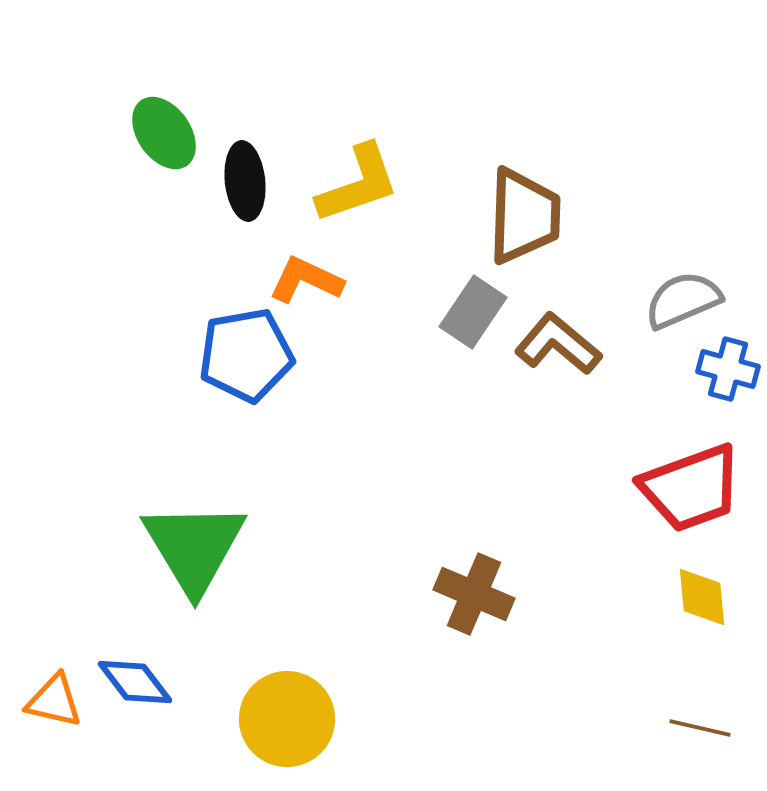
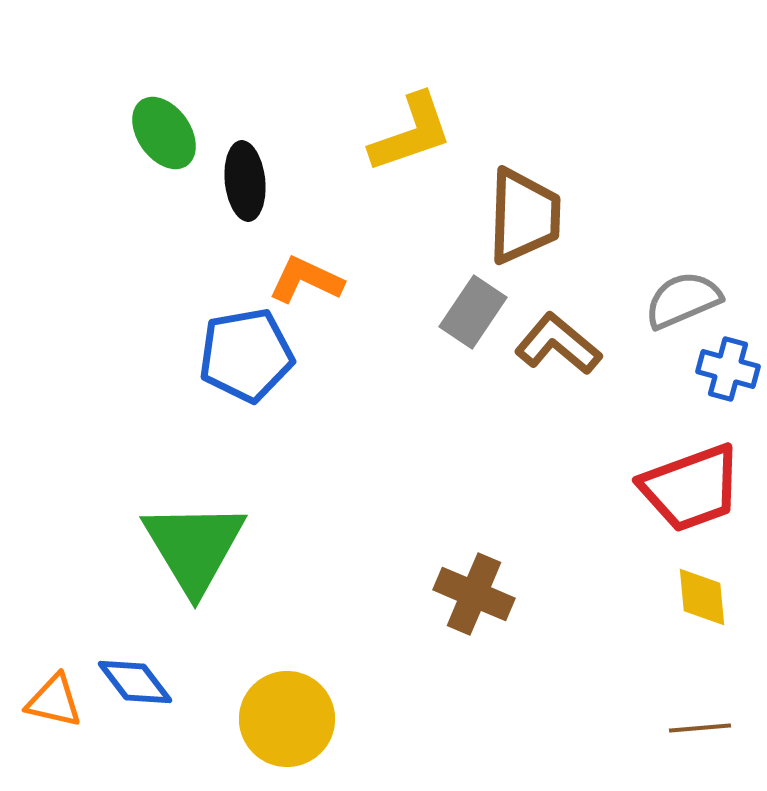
yellow L-shape: moved 53 px right, 51 px up
brown line: rotated 18 degrees counterclockwise
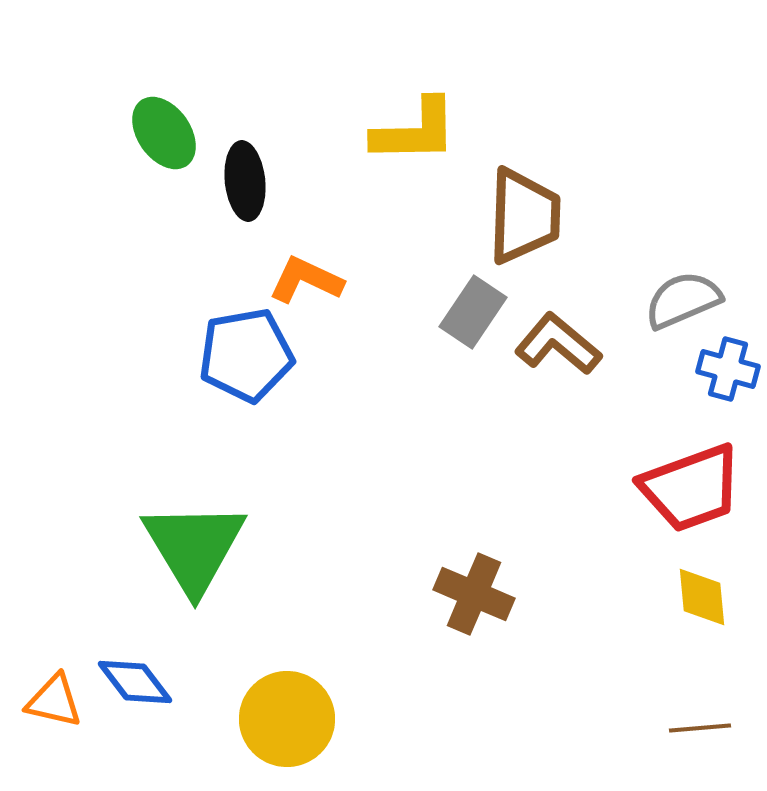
yellow L-shape: moved 4 px right, 2 px up; rotated 18 degrees clockwise
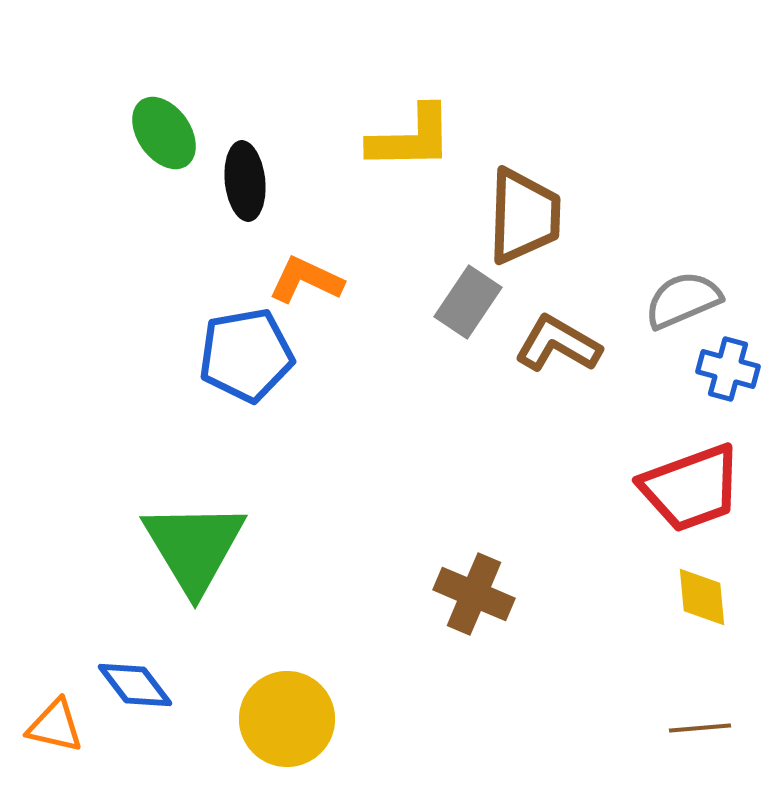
yellow L-shape: moved 4 px left, 7 px down
gray rectangle: moved 5 px left, 10 px up
brown L-shape: rotated 10 degrees counterclockwise
blue diamond: moved 3 px down
orange triangle: moved 1 px right, 25 px down
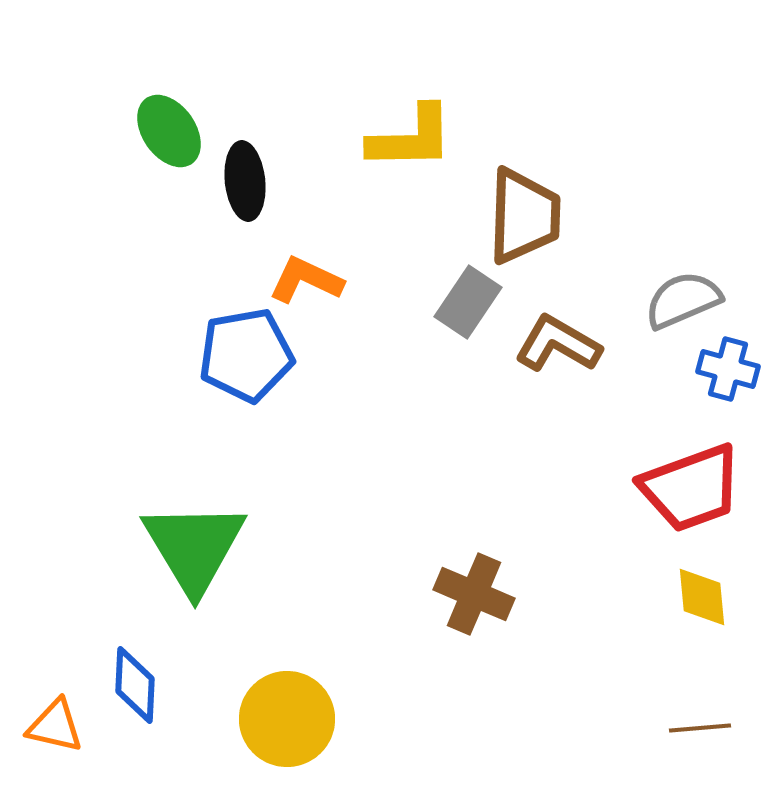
green ellipse: moved 5 px right, 2 px up
blue diamond: rotated 40 degrees clockwise
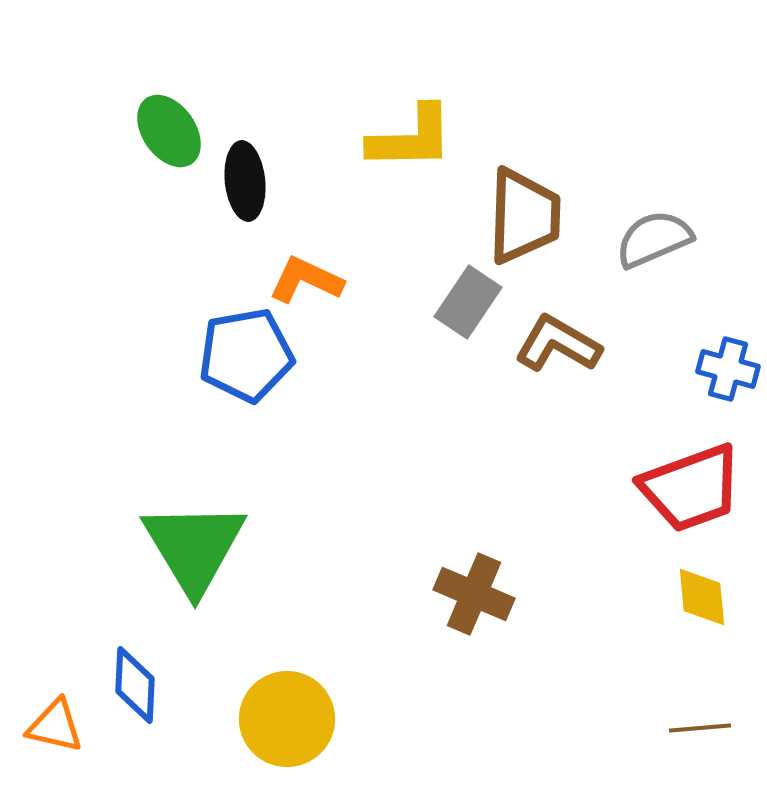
gray semicircle: moved 29 px left, 61 px up
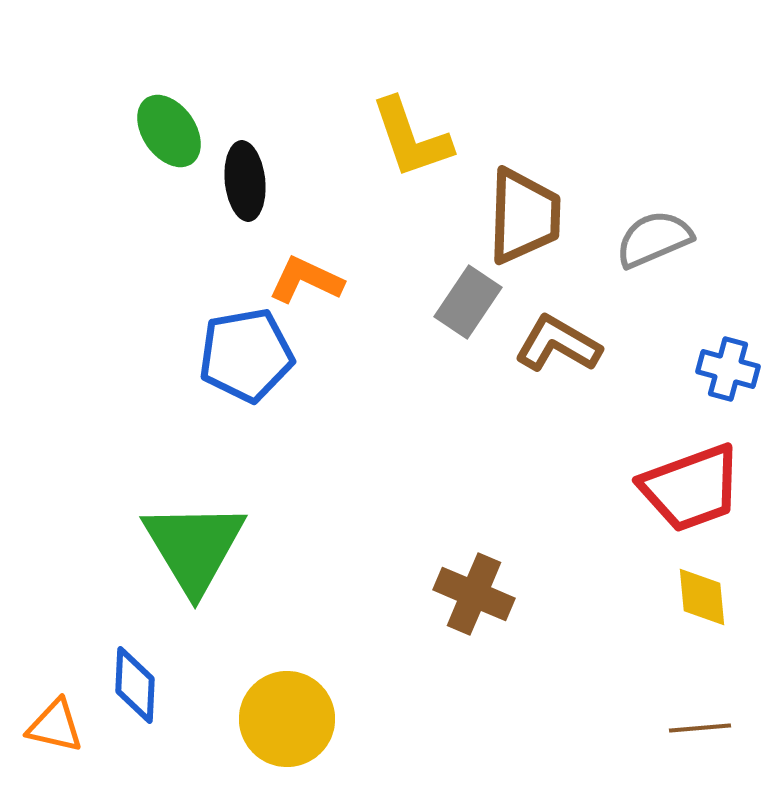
yellow L-shape: rotated 72 degrees clockwise
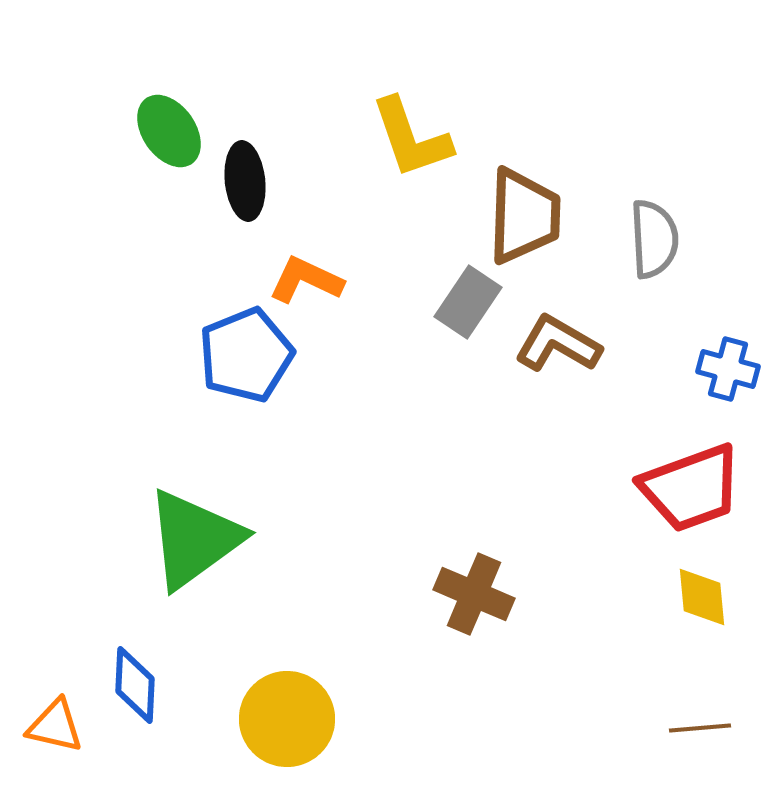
gray semicircle: rotated 110 degrees clockwise
blue pentagon: rotated 12 degrees counterclockwise
green triangle: moved 8 px up; rotated 25 degrees clockwise
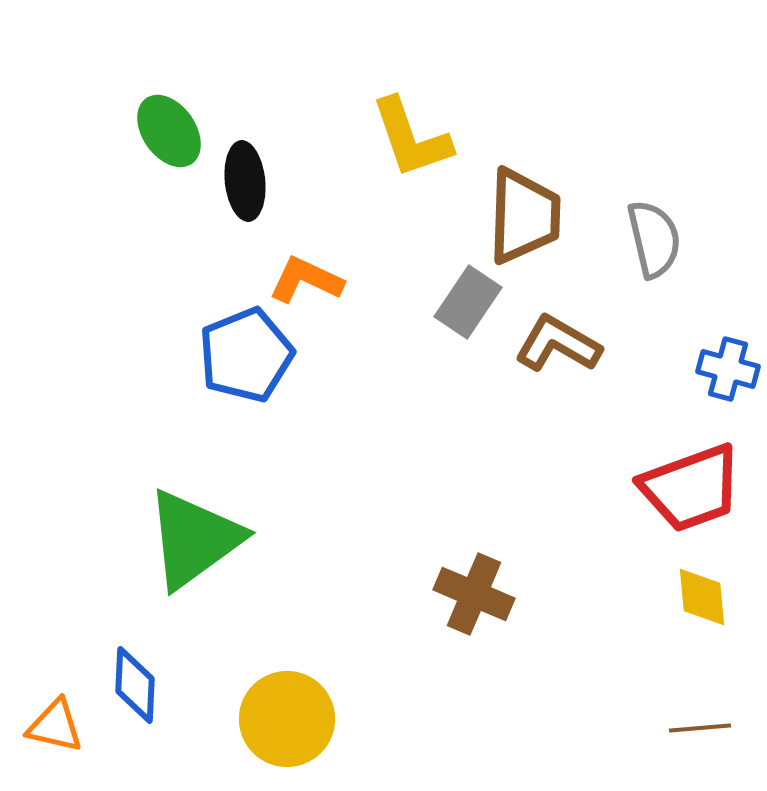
gray semicircle: rotated 10 degrees counterclockwise
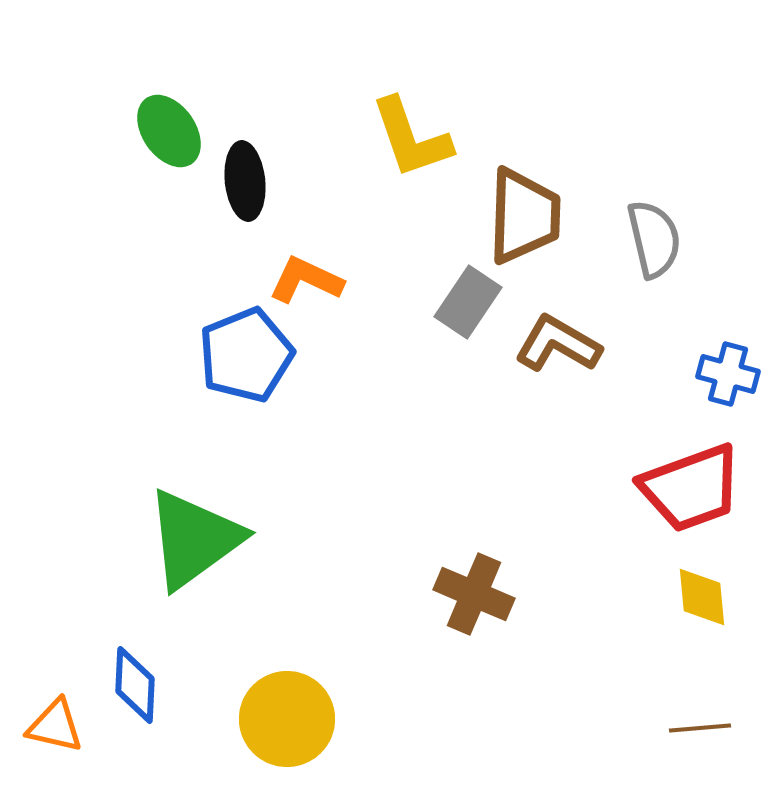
blue cross: moved 5 px down
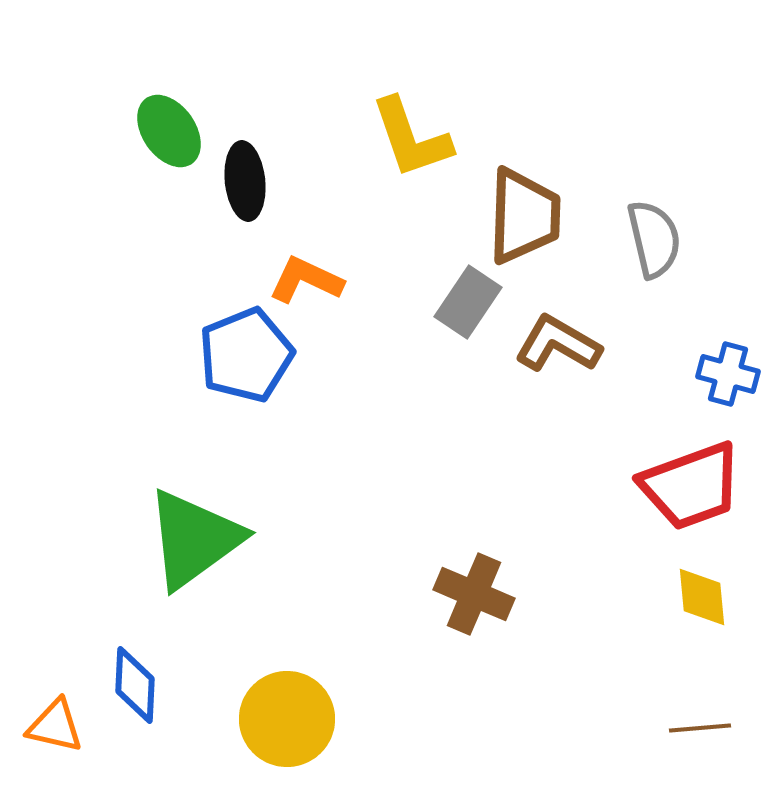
red trapezoid: moved 2 px up
